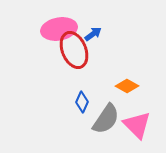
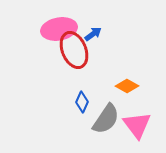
pink triangle: rotated 8 degrees clockwise
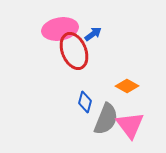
pink ellipse: moved 1 px right
red ellipse: moved 1 px down
blue diamond: moved 3 px right; rotated 10 degrees counterclockwise
gray semicircle: rotated 12 degrees counterclockwise
pink triangle: moved 7 px left
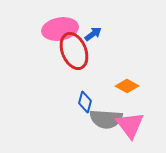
gray semicircle: rotated 72 degrees clockwise
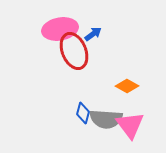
blue diamond: moved 2 px left, 11 px down
